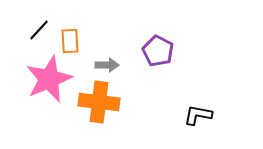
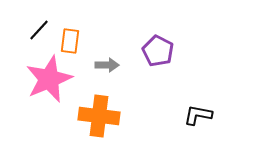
orange rectangle: rotated 10 degrees clockwise
orange cross: moved 14 px down
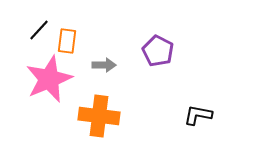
orange rectangle: moved 3 px left
gray arrow: moved 3 px left
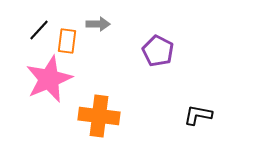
gray arrow: moved 6 px left, 41 px up
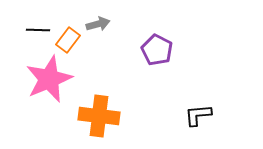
gray arrow: rotated 15 degrees counterclockwise
black line: moved 1 px left; rotated 50 degrees clockwise
orange rectangle: moved 1 px right, 1 px up; rotated 30 degrees clockwise
purple pentagon: moved 1 px left, 1 px up
black L-shape: rotated 16 degrees counterclockwise
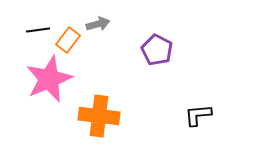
black line: rotated 10 degrees counterclockwise
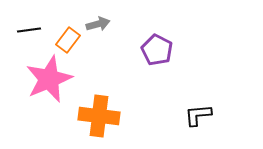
black line: moved 9 px left
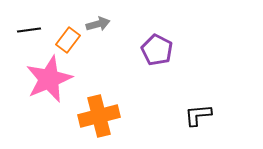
orange cross: rotated 21 degrees counterclockwise
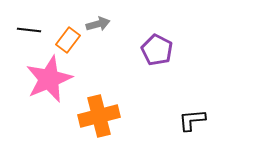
black line: rotated 15 degrees clockwise
black L-shape: moved 6 px left, 5 px down
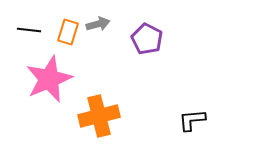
orange rectangle: moved 8 px up; rotated 20 degrees counterclockwise
purple pentagon: moved 10 px left, 11 px up
